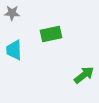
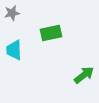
gray star: rotated 14 degrees counterclockwise
green rectangle: moved 1 px up
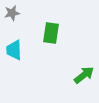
green rectangle: rotated 70 degrees counterclockwise
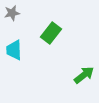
green rectangle: rotated 30 degrees clockwise
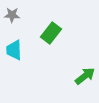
gray star: moved 2 px down; rotated 14 degrees clockwise
green arrow: moved 1 px right, 1 px down
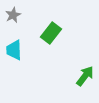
gray star: moved 1 px right; rotated 28 degrees counterclockwise
green arrow: rotated 15 degrees counterclockwise
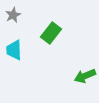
green arrow: rotated 150 degrees counterclockwise
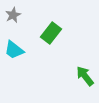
cyan trapezoid: rotated 50 degrees counterclockwise
green arrow: rotated 75 degrees clockwise
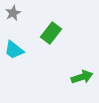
gray star: moved 2 px up
green arrow: moved 3 px left, 1 px down; rotated 110 degrees clockwise
